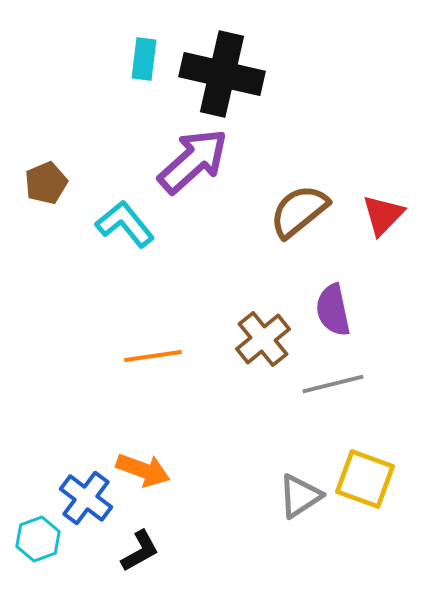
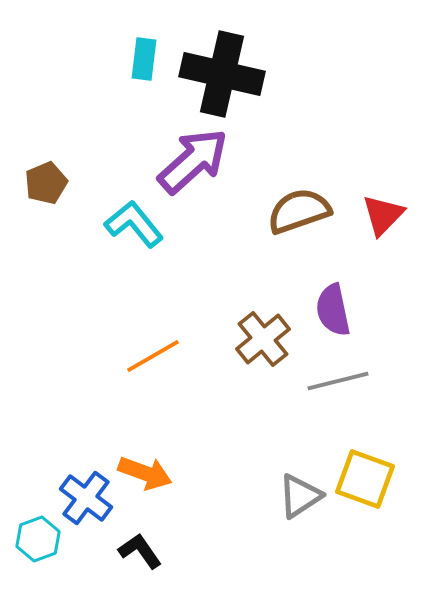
brown semicircle: rotated 20 degrees clockwise
cyan L-shape: moved 9 px right
orange line: rotated 22 degrees counterclockwise
gray line: moved 5 px right, 3 px up
orange arrow: moved 2 px right, 3 px down
black L-shape: rotated 96 degrees counterclockwise
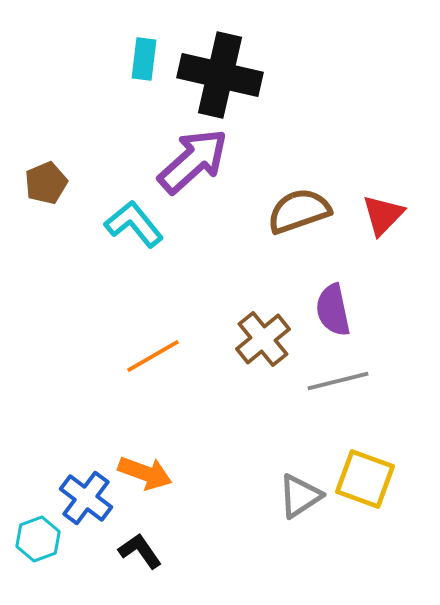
black cross: moved 2 px left, 1 px down
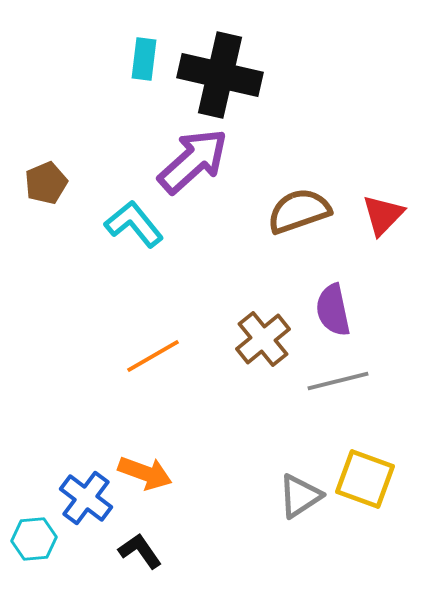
cyan hexagon: moved 4 px left; rotated 15 degrees clockwise
